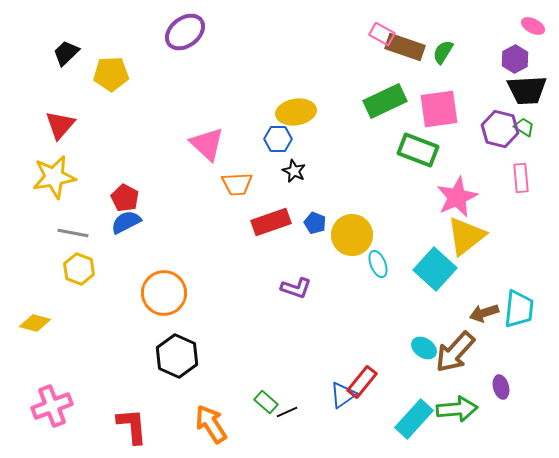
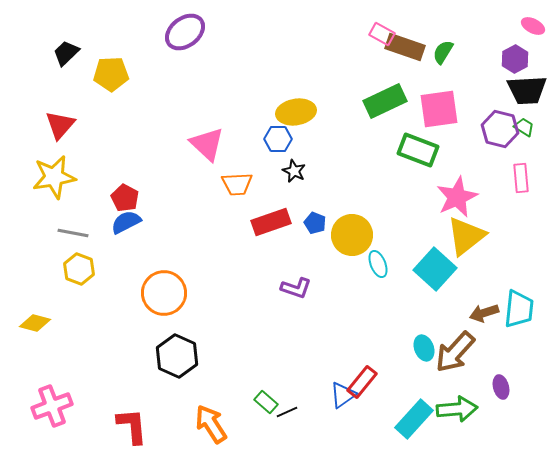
cyan ellipse at (424, 348): rotated 35 degrees clockwise
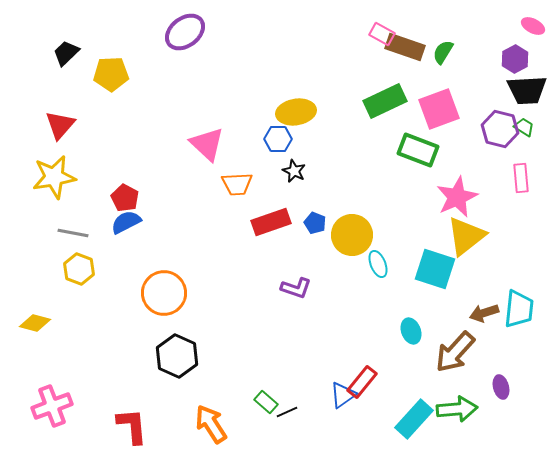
pink square at (439, 109): rotated 12 degrees counterclockwise
cyan square at (435, 269): rotated 24 degrees counterclockwise
cyan ellipse at (424, 348): moved 13 px left, 17 px up
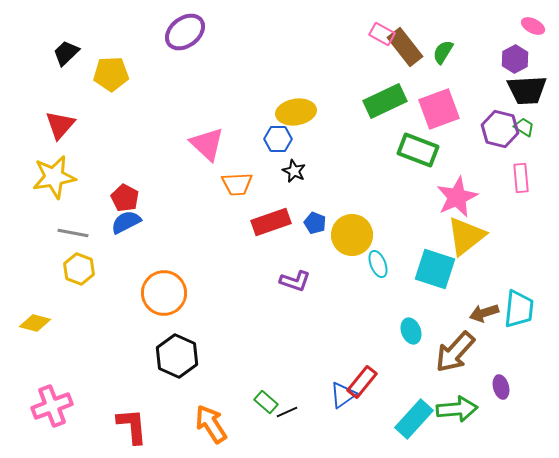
brown rectangle at (405, 47): rotated 33 degrees clockwise
purple L-shape at (296, 288): moved 1 px left, 7 px up
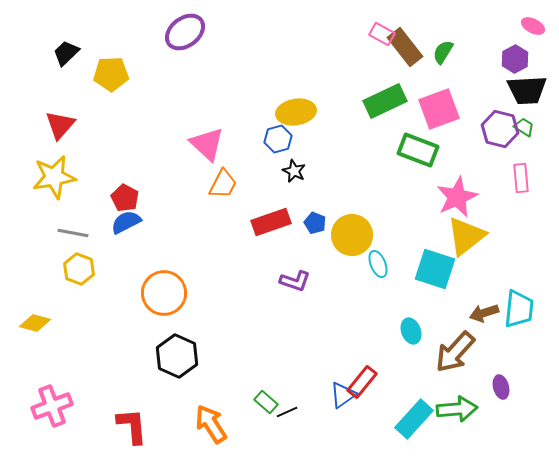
blue hexagon at (278, 139): rotated 16 degrees counterclockwise
orange trapezoid at (237, 184): moved 14 px left; rotated 60 degrees counterclockwise
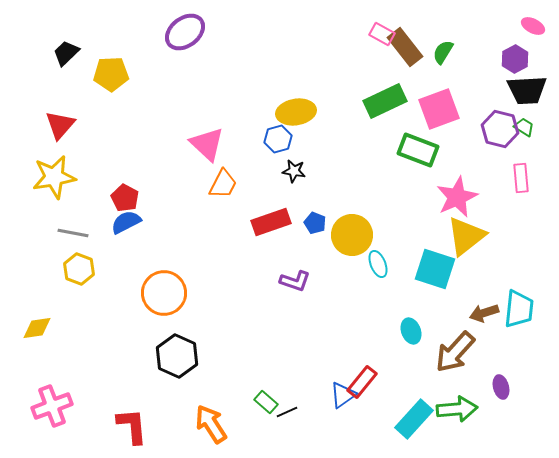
black star at (294, 171): rotated 15 degrees counterclockwise
yellow diamond at (35, 323): moved 2 px right, 5 px down; rotated 24 degrees counterclockwise
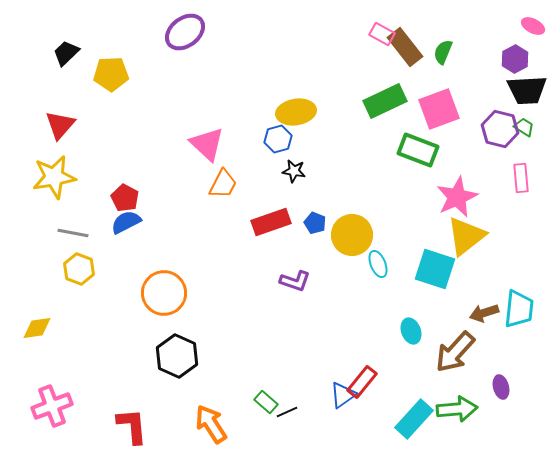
green semicircle at (443, 52): rotated 10 degrees counterclockwise
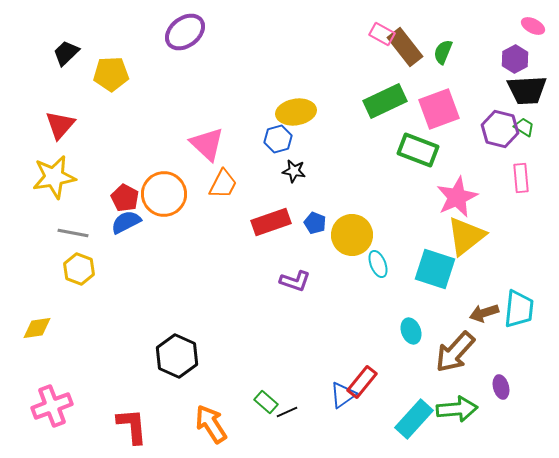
orange circle at (164, 293): moved 99 px up
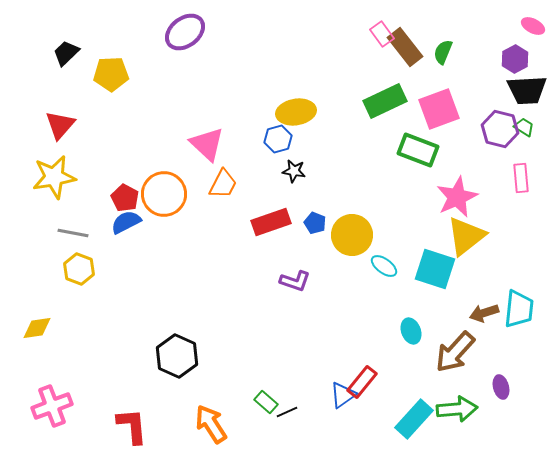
pink rectangle at (382, 34): rotated 25 degrees clockwise
cyan ellipse at (378, 264): moved 6 px right, 2 px down; rotated 32 degrees counterclockwise
